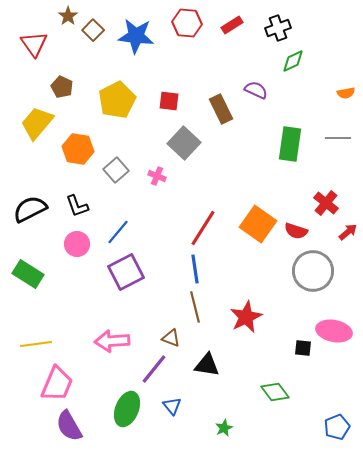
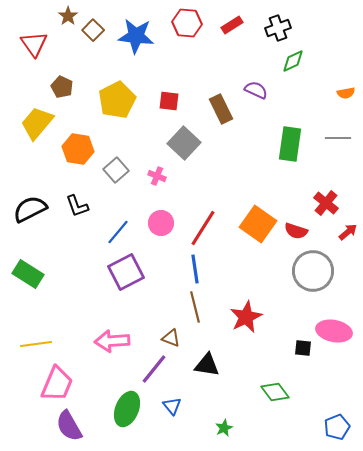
pink circle at (77, 244): moved 84 px right, 21 px up
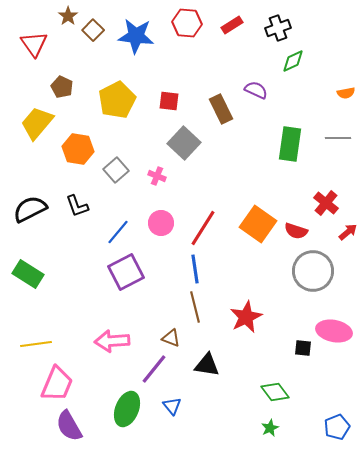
green star at (224, 428): moved 46 px right
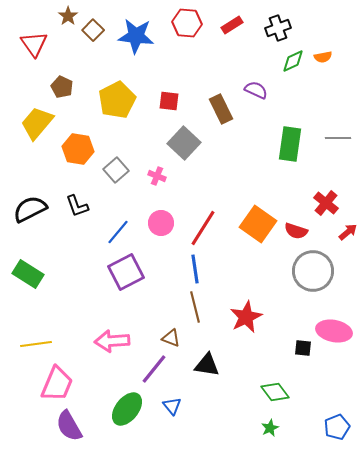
orange semicircle at (346, 93): moved 23 px left, 36 px up
green ellipse at (127, 409): rotated 16 degrees clockwise
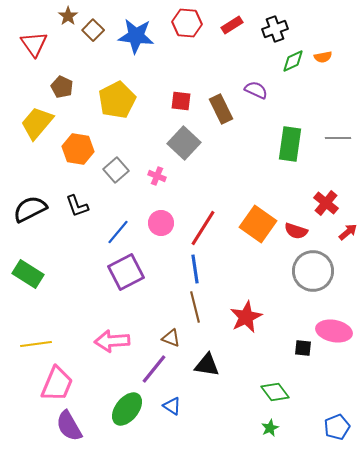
black cross at (278, 28): moved 3 px left, 1 px down
red square at (169, 101): moved 12 px right
blue triangle at (172, 406): rotated 18 degrees counterclockwise
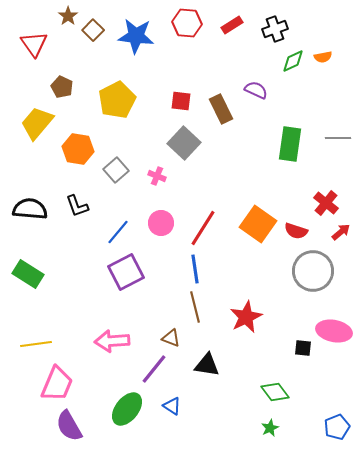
black semicircle at (30, 209): rotated 32 degrees clockwise
red arrow at (348, 232): moved 7 px left
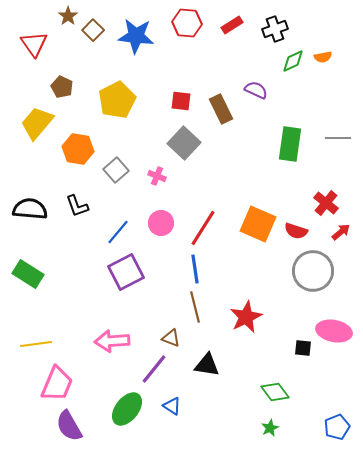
orange square at (258, 224): rotated 12 degrees counterclockwise
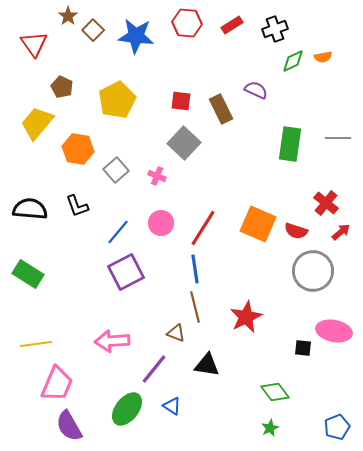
brown triangle at (171, 338): moved 5 px right, 5 px up
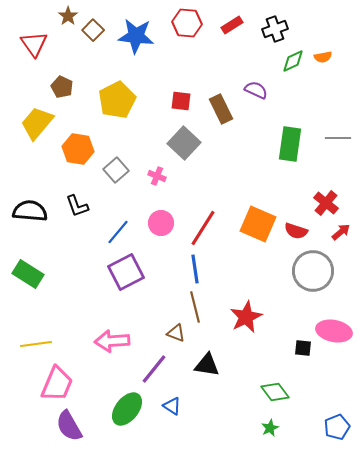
black semicircle at (30, 209): moved 2 px down
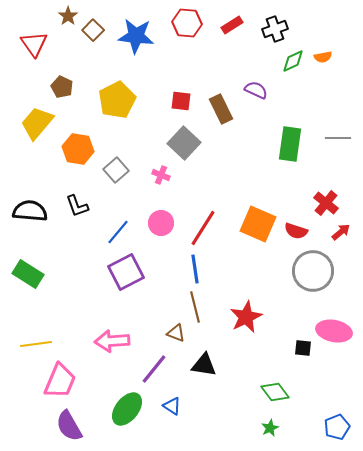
pink cross at (157, 176): moved 4 px right, 1 px up
black triangle at (207, 365): moved 3 px left
pink trapezoid at (57, 384): moved 3 px right, 3 px up
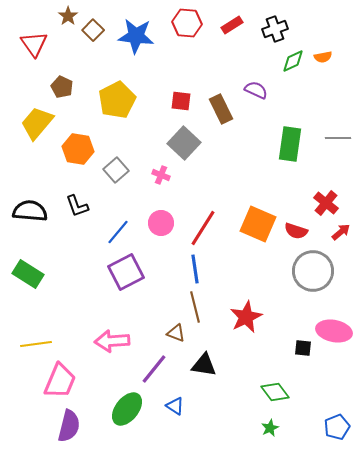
blue triangle at (172, 406): moved 3 px right
purple semicircle at (69, 426): rotated 136 degrees counterclockwise
